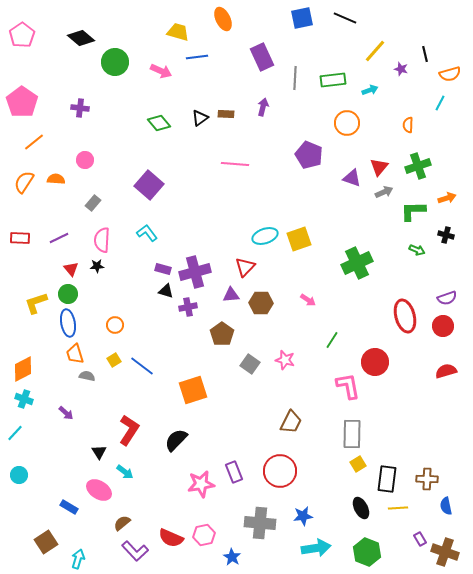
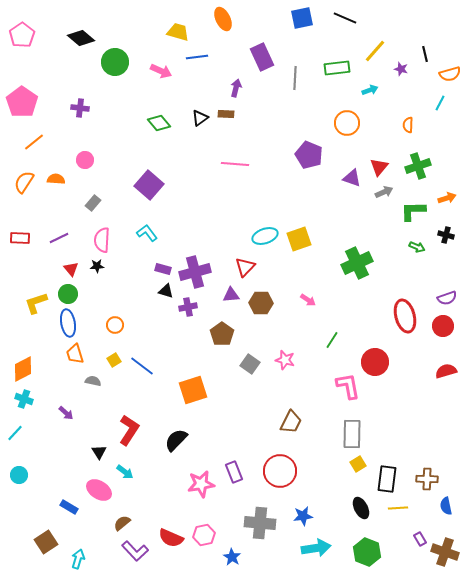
green rectangle at (333, 80): moved 4 px right, 12 px up
purple arrow at (263, 107): moved 27 px left, 19 px up
green arrow at (417, 250): moved 3 px up
gray semicircle at (87, 376): moved 6 px right, 5 px down
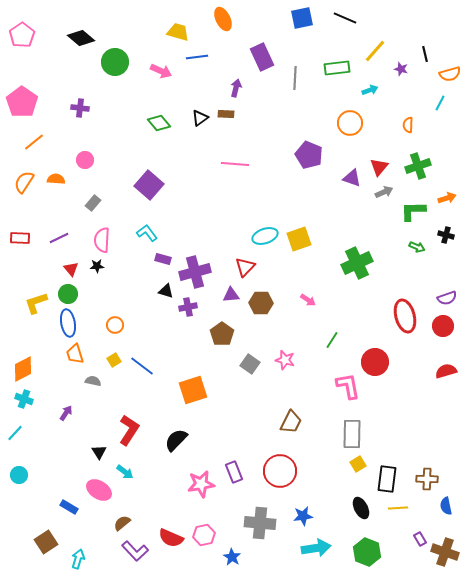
orange circle at (347, 123): moved 3 px right
purple rectangle at (163, 269): moved 10 px up
purple arrow at (66, 413): rotated 98 degrees counterclockwise
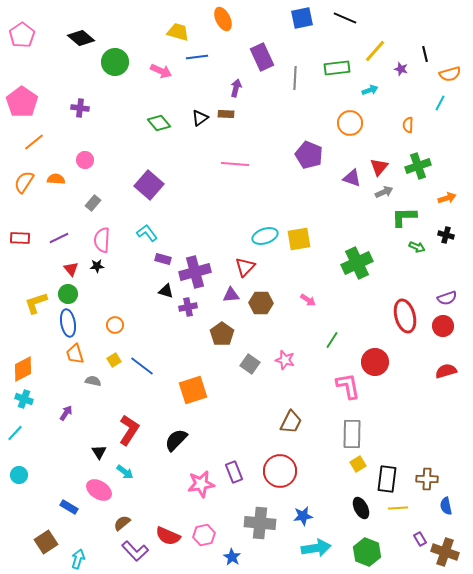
green L-shape at (413, 211): moved 9 px left, 6 px down
yellow square at (299, 239): rotated 10 degrees clockwise
red semicircle at (171, 538): moved 3 px left, 2 px up
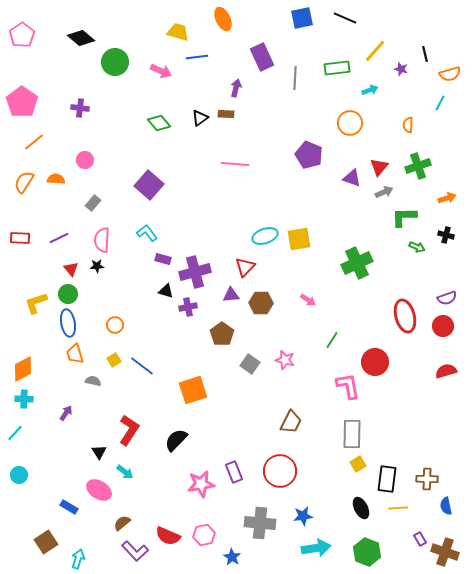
cyan cross at (24, 399): rotated 18 degrees counterclockwise
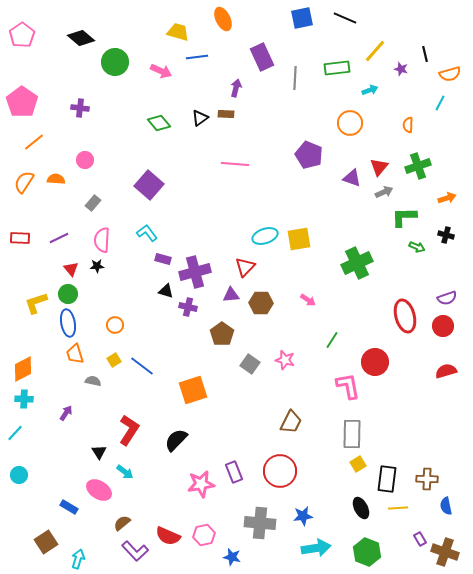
purple cross at (188, 307): rotated 24 degrees clockwise
blue star at (232, 557): rotated 18 degrees counterclockwise
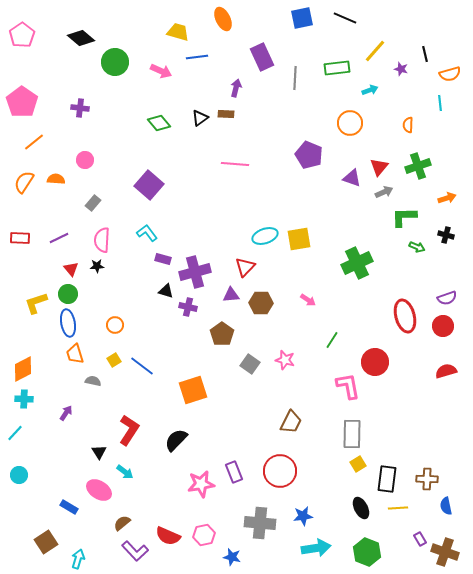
cyan line at (440, 103): rotated 35 degrees counterclockwise
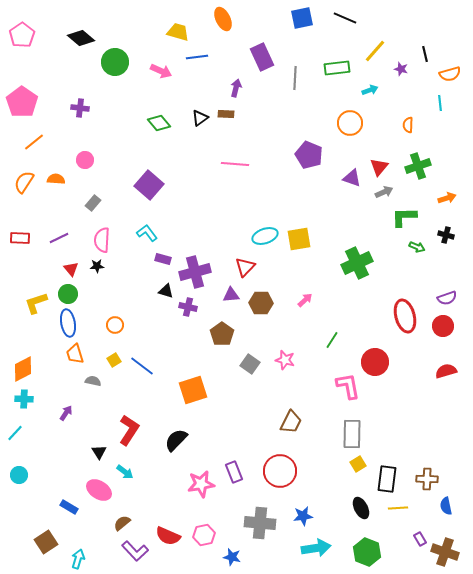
pink arrow at (308, 300): moved 3 px left; rotated 77 degrees counterclockwise
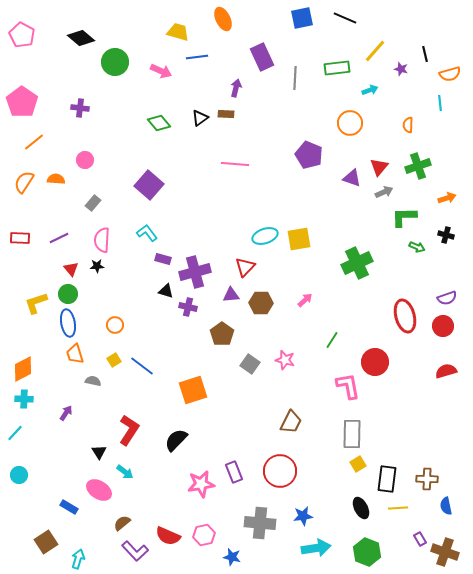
pink pentagon at (22, 35): rotated 10 degrees counterclockwise
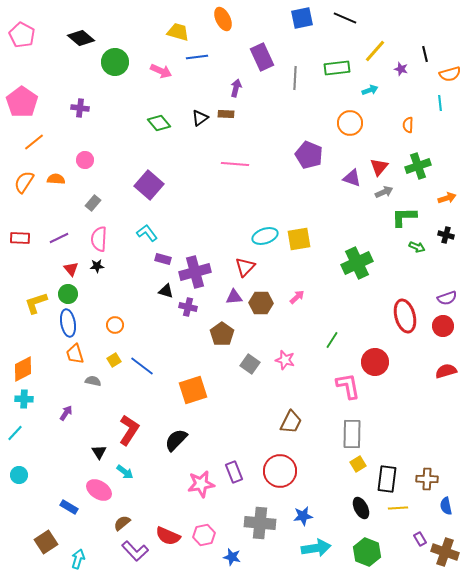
pink semicircle at (102, 240): moved 3 px left, 1 px up
purple triangle at (231, 295): moved 3 px right, 2 px down
pink arrow at (305, 300): moved 8 px left, 3 px up
